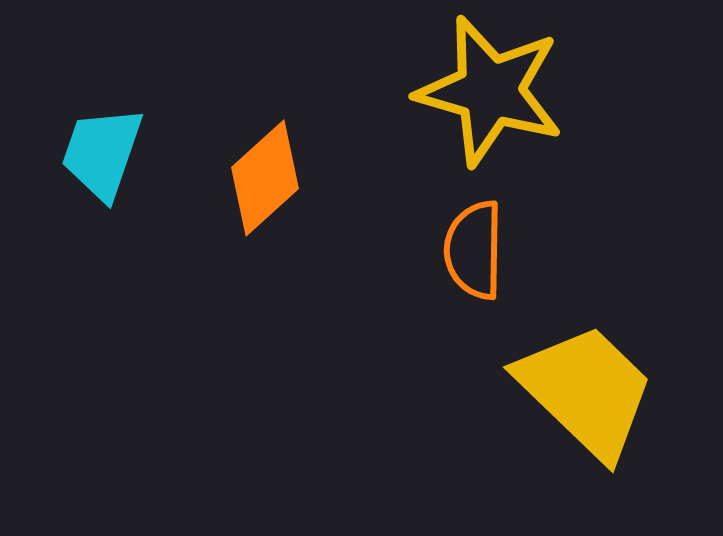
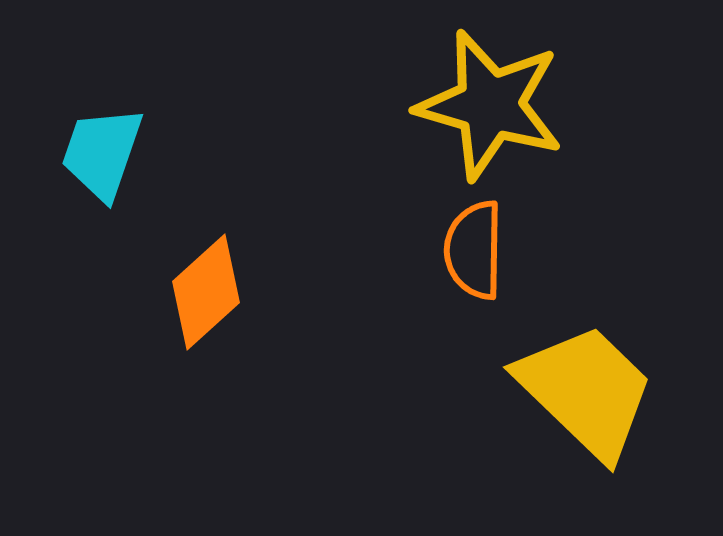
yellow star: moved 14 px down
orange diamond: moved 59 px left, 114 px down
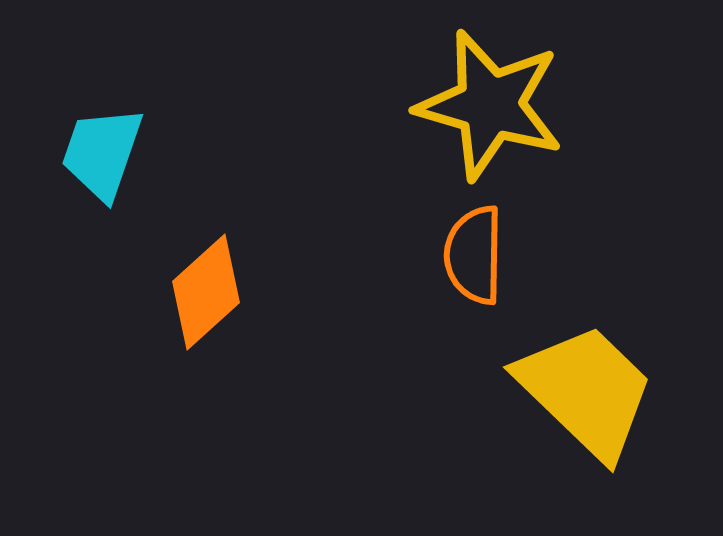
orange semicircle: moved 5 px down
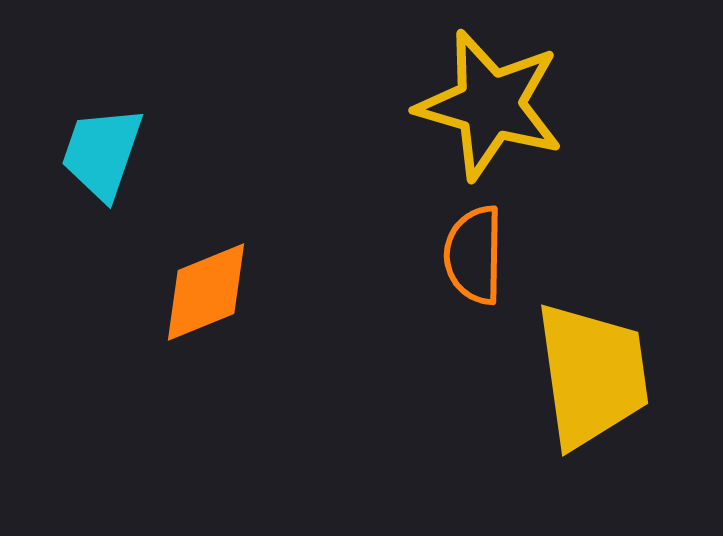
orange diamond: rotated 20 degrees clockwise
yellow trapezoid: moved 6 px right, 16 px up; rotated 38 degrees clockwise
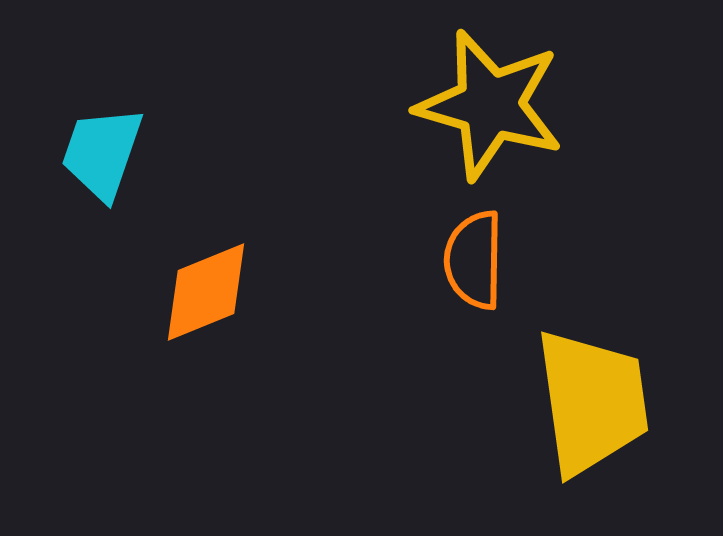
orange semicircle: moved 5 px down
yellow trapezoid: moved 27 px down
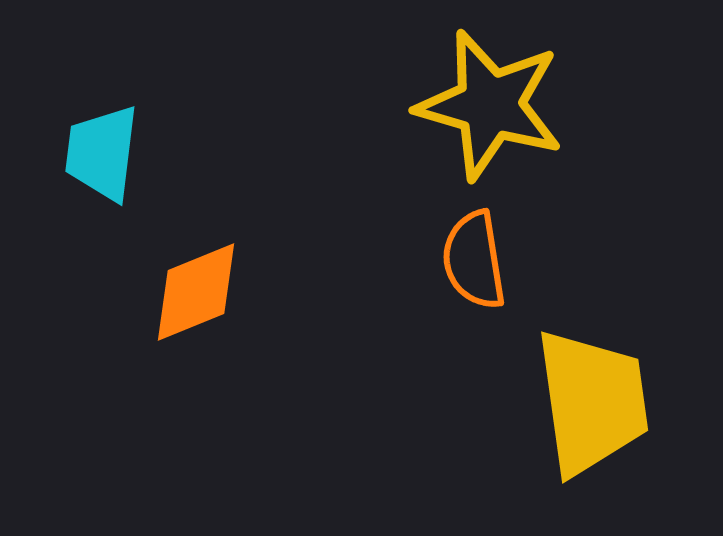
cyan trapezoid: rotated 12 degrees counterclockwise
orange semicircle: rotated 10 degrees counterclockwise
orange diamond: moved 10 px left
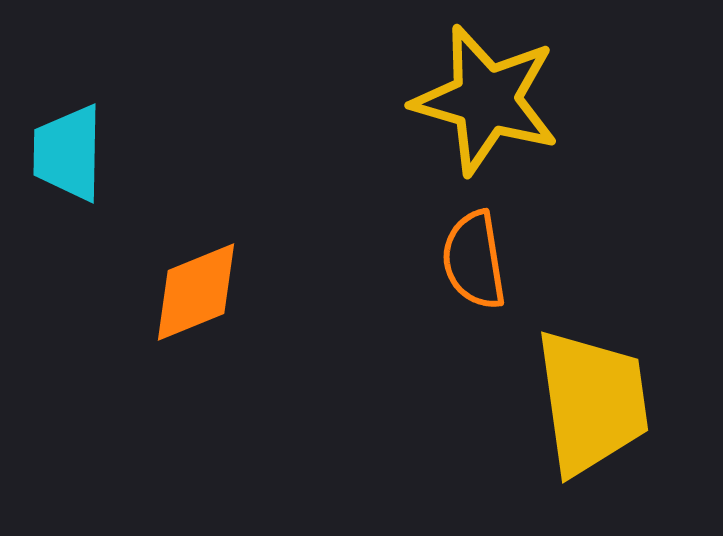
yellow star: moved 4 px left, 5 px up
cyan trapezoid: moved 34 px left; rotated 6 degrees counterclockwise
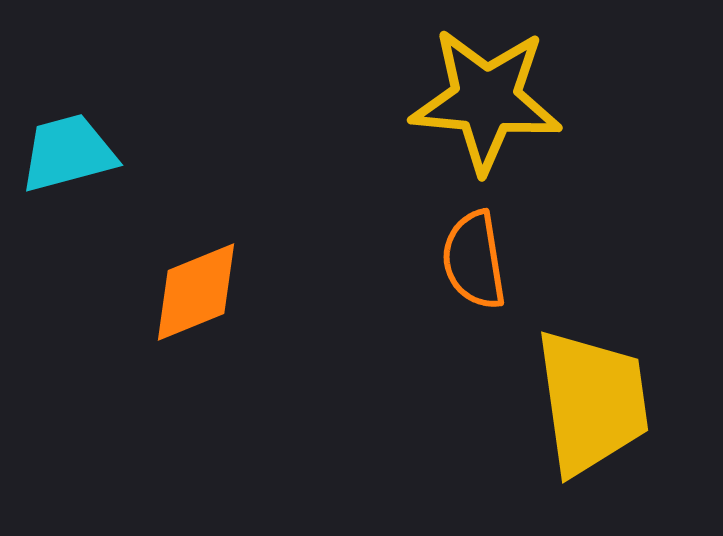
yellow star: rotated 11 degrees counterclockwise
cyan trapezoid: rotated 74 degrees clockwise
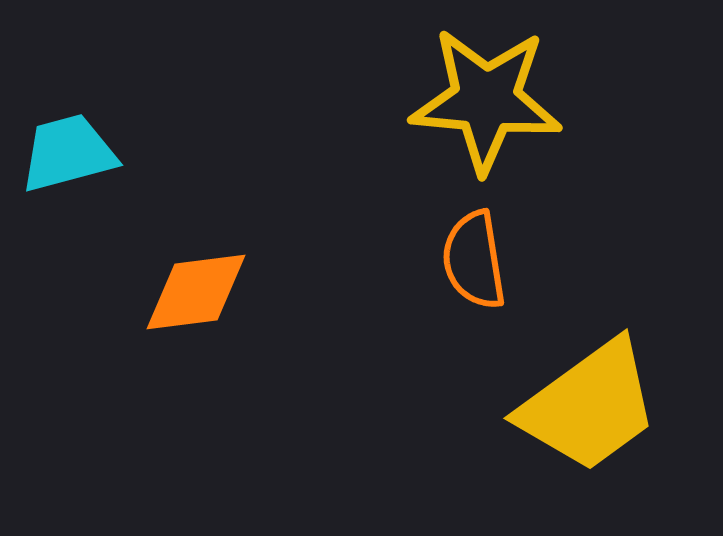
orange diamond: rotated 15 degrees clockwise
yellow trapezoid: moved 3 px left, 4 px down; rotated 62 degrees clockwise
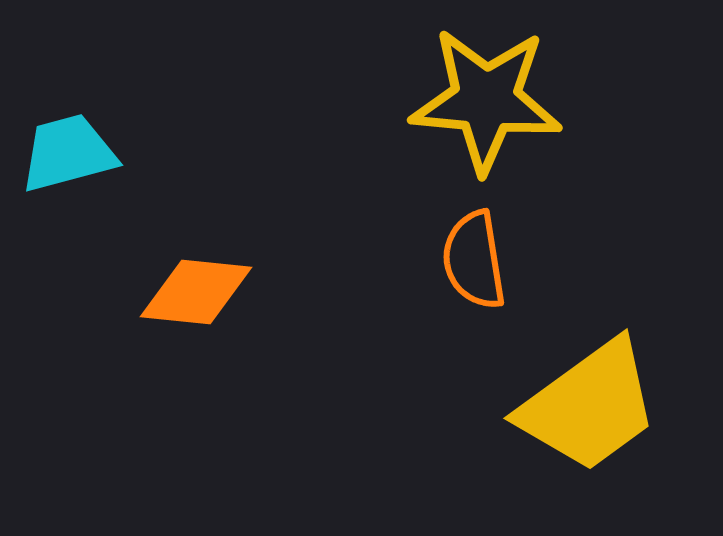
orange diamond: rotated 13 degrees clockwise
